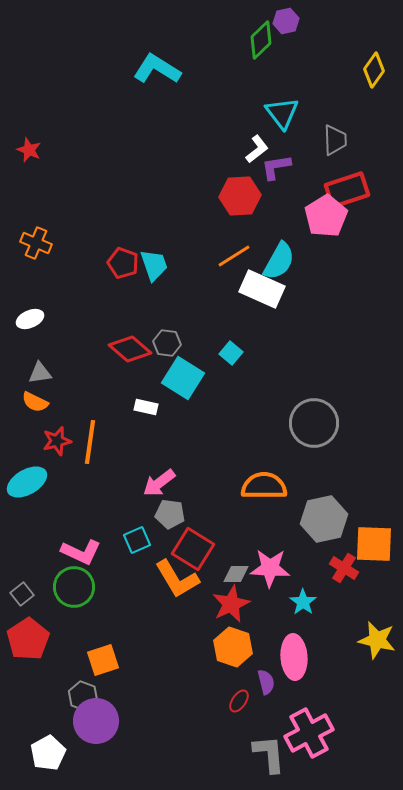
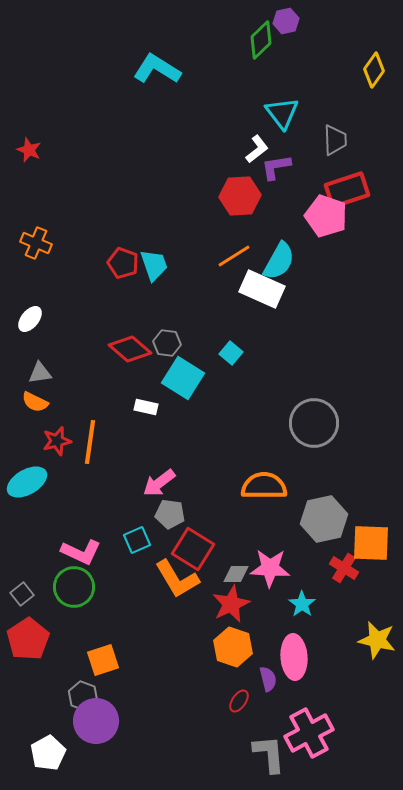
pink pentagon at (326, 216): rotated 21 degrees counterclockwise
white ellipse at (30, 319): rotated 28 degrees counterclockwise
orange square at (374, 544): moved 3 px left, 1 px up
cyan star at (303, 602): moved 1 px left, 2 px down
purple semicircle at (266, 682): moved 2 px right, 3 px up
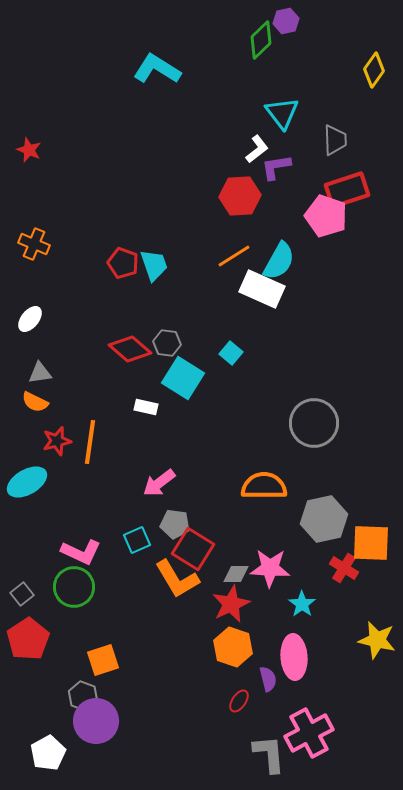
orange cross at (36, 243): moved 2 px left, 1 px down
gray pentagon at (170, 514): moved 5 px right, 10 px down
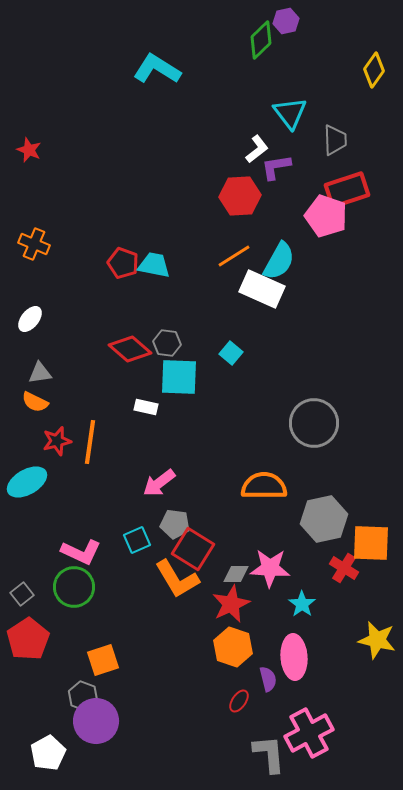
cyan triangle at (282, 113): moved 8 px right
cyan trapezoid at (154, 265): rotated 60 degrees counterclockwise
cyan square at (183, 378): moved 4 px left, 1 px up; rotated 30 degrees counterclockwise
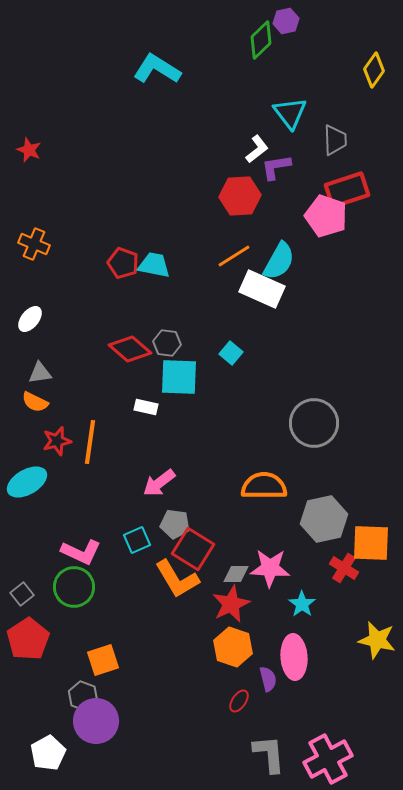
pink cross at (309, 733): moved 19 px right, 26 px down
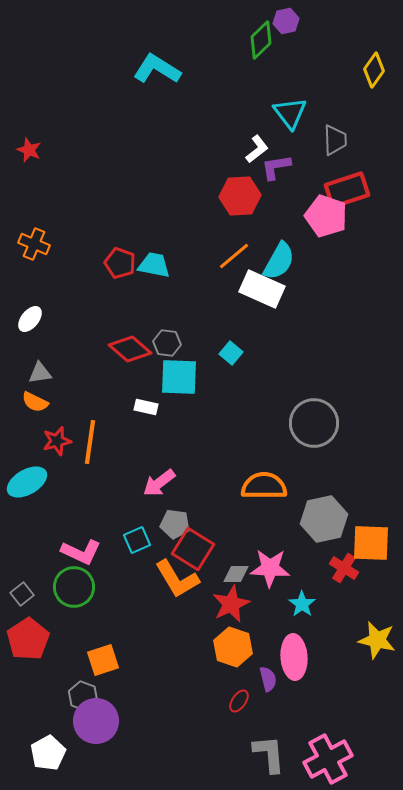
orange line at (234, 256): rotated 8 degrees counterclockwise
red pentagon at (123, 263): moved 3 px left
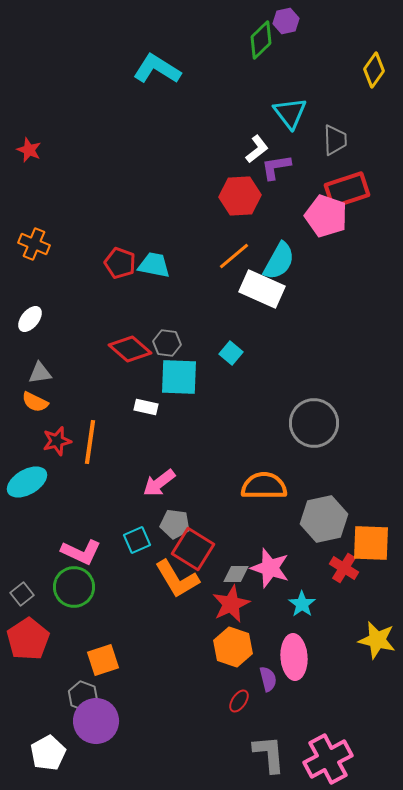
pink star at (270, 568): rotated 15 degrees clockwise
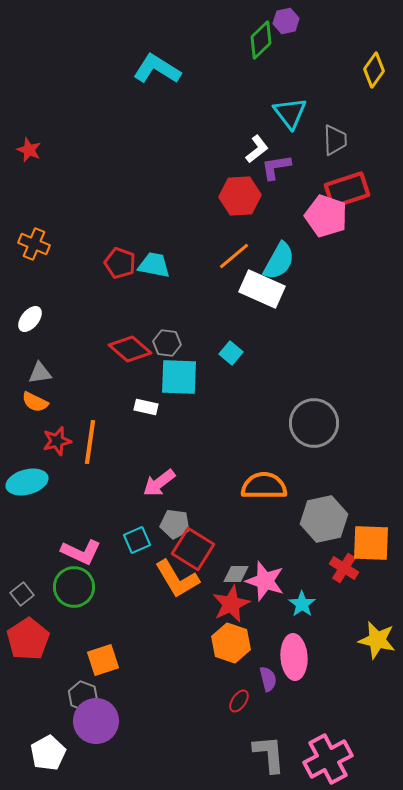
cyan ellipse at (27, 482): rotated 15 degrees clockwise
pink star at (270, 568): moved 5 px left, 13 px down
orange hexagon at (233, 647): moved 2 px left, 4 px up
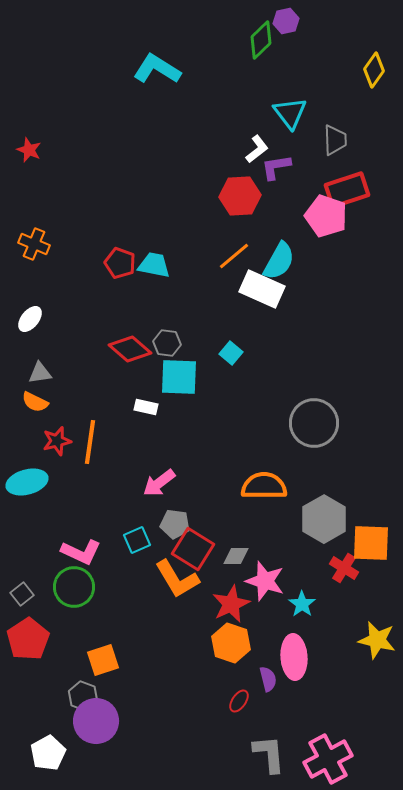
gray hexagon at (324, 519): rotated 18 degrees counterclockwise
gray diamond at (236, 574): moved 18 px up
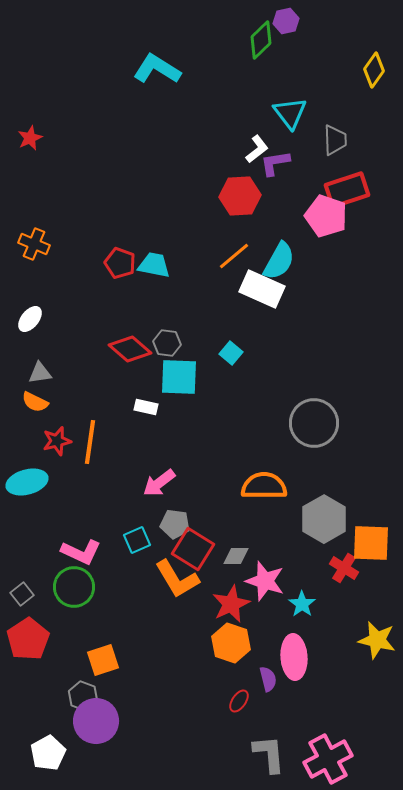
red star at (29, 150): moved 1 px right, 12 px up; rotated 25 degrees clockwise
purple L-shape at (276, 167): moved 1 px left, 4 px up
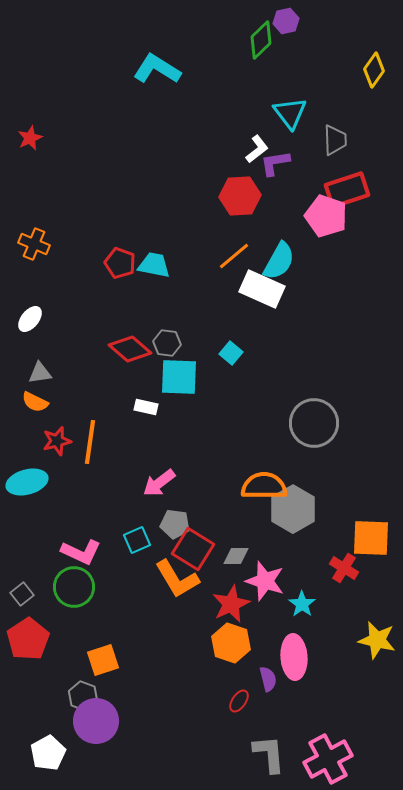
gray hexagon at (324, 519): moved 31 px left, 10 px up
orange square at (371, 543): moved 5 px up
